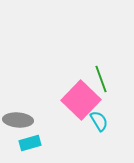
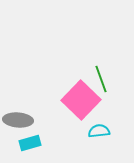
cyan semicircle: moved 10 px down; rotated 65 degrees counterclockwise
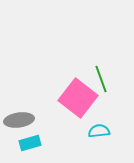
pink square: moved 3 px left, 2 px up; rotated 6 degrees counterclockwise
gray ellipse: moved 1 px right; rotated 12 degrees counterclockwise
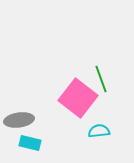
cyan rectangle: rotated 30 degrees clockwise
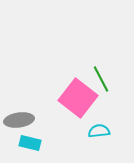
green line: rotated 8 degrees counterclockwise
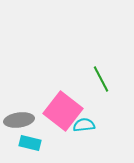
pink square: moved 15 px left, 13 px down
cyan semicircle: moved 15 px left, 6 px up
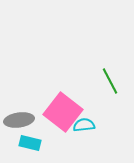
green line: moved 9 px right, 2 px down
pink square: moved 1 px down
